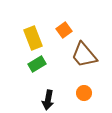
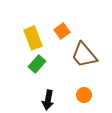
orange square: moved 2 px left, 1 px down
green rectangle: rotated 18 degrees counterclockwise
orange circle: moved 2 px down
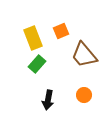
orange square: moved 1 px left; rotated 14 degrees clockwise
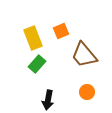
orange circle: moved 3 px right, 3 px up
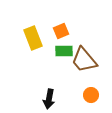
brown trapezoid: moved 5 px down
green rectangle: moved 27 px right, 13 px up; rotated 48 degrees clockwise
orange circle: moved 4 px right, 3 px down
black arrow: moved 1 px right, 1 px up
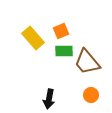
yellow rectangle: rotated 20 degrees counterclockwise
brown trapezoid: moved 3 px right, 2 px down
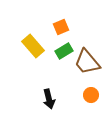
orange square: moved 4 px up
yellow rectangle: moved 8 px down
green rectangle: rotated 30 degrees counterclockwise
black arrow: rotated 24 degrees counterclockwise
